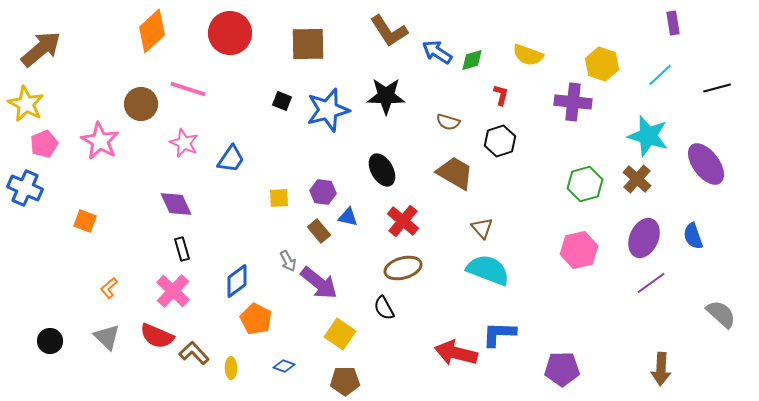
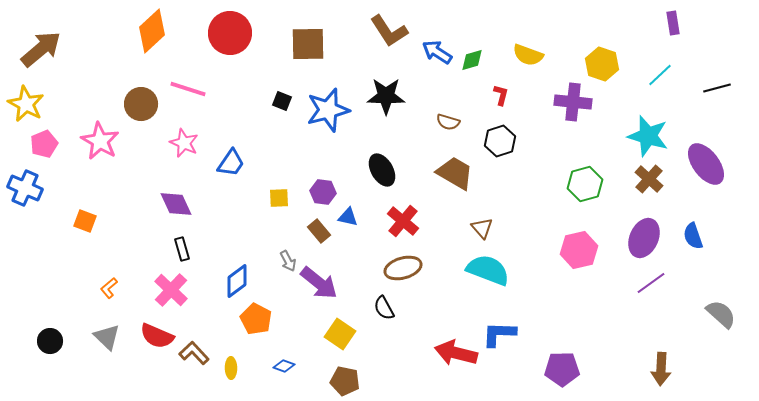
blue trapezoid at (231, 159): moved 4 px down
brown cross at (637, 179): moved 12 px right
pink cross at (173, 291): moved 2 px left, 1 px up
brown pentagon at (345, 381): rotated 12 degrees clockwise
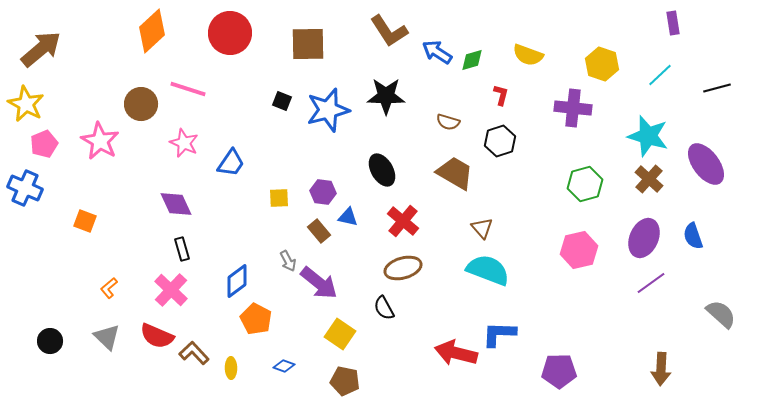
purple cross at (573, 102): moved 6 px down
purple pentagon at (562, 369): moved 3 px left, 2 px down
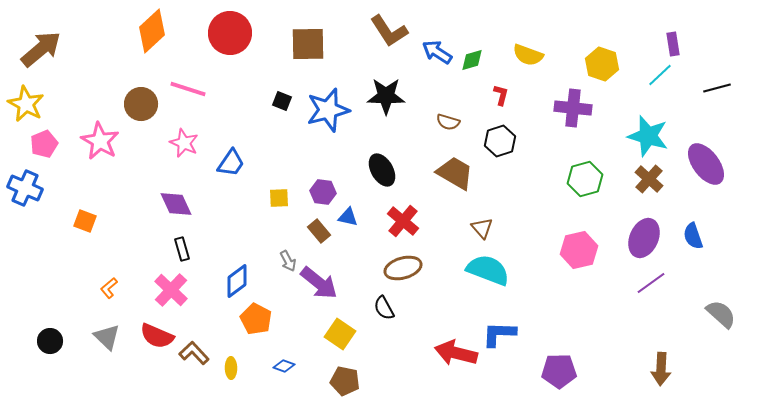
purple rectangle at (673, 23): moved 21 px down
green hexagon at (585, 184): moved 5 px up
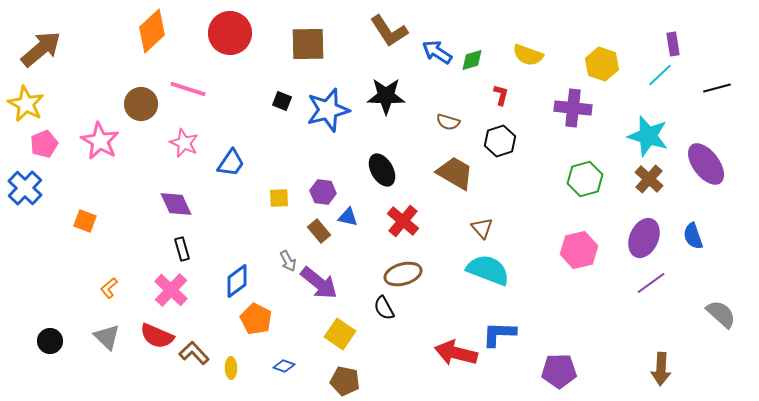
blue cross at (25, 188): rotated 20 degrees clockwise
brown ellipse at (403, 268): moved 6 px down
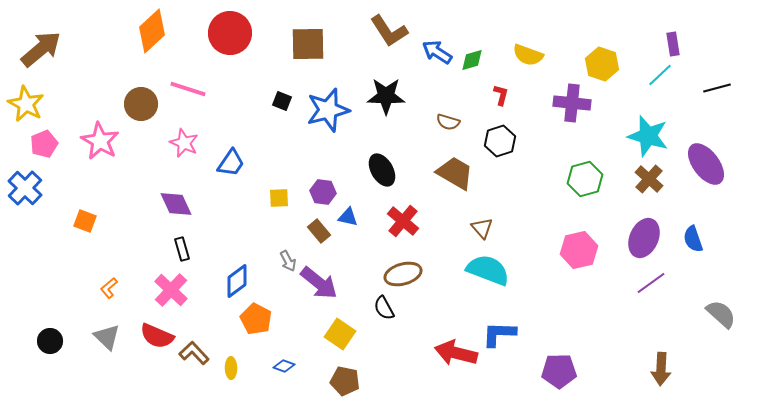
purple cross at (573, 108): moved 1 px left, 5 px up
blue semicircle at (693, 236): moved 3 px down
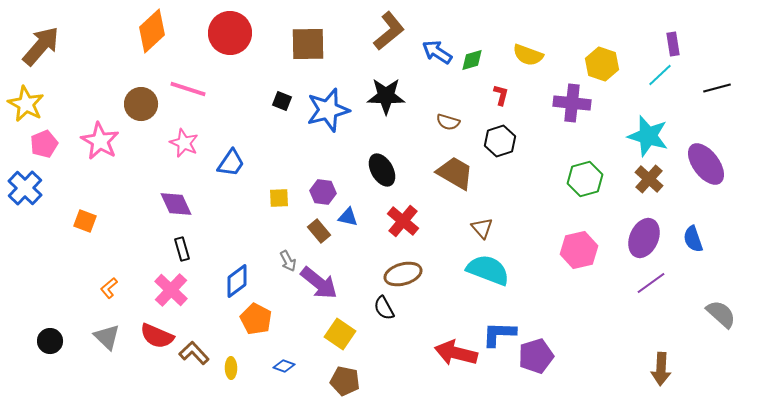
brown L-shape at (389, 31): rotated 96 degrees counterclockwise
brown arrow at (41, 49): moved 3 px up; rotated 9 degrees counterclockwise
purple pentagon at (559, 371): moved 23 px left, 15 px up; rotated 16 degrees counterclockwise
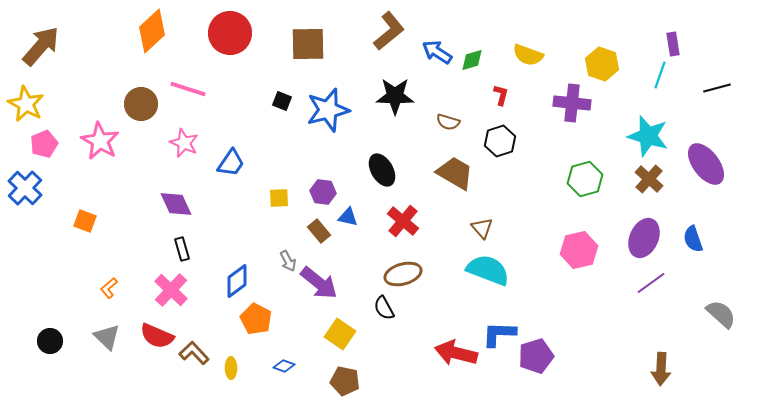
cyan line at (660, 75): rotated 28 degrees counterclockwise
black star at (386, 96): moved 9 px right
